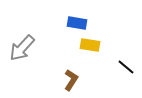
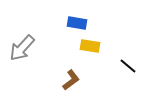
yellow rectangle: moved 1 px down
black line: moved 2 px right, 1 px up
brown L-shape: rotated 20 degrees clockwise
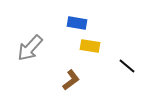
gray arrow: moved 8 px right
black line: moved 1 px left
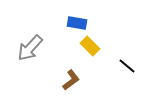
yellow rectangle: rotated 36 degrees clockwise
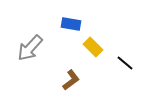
blue rectangle: moved 6 px left, 1 px down
yellow rectangle: moved 3 px right, 1 px down
black line: moved 2 px left, 3 px up
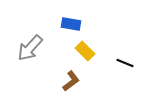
yellow rectangle: moved 8 px left, 4 px down
black line: rotated 18 degrees counterclockwise
brown L-shape: moved 1 px down
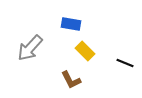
brown L-shape: moved 1 px up; rotated 100 degrees clockwise
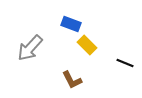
blue rectangle: rotated 12 degrees clockwise
yellow rectangle: moved 2 px right, 6 px up
brown L-shape: moved 1 px right
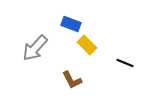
gray arrow: moved 5 px right
